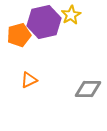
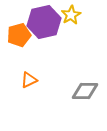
gray diamond: moved 3 px left, 2 px down
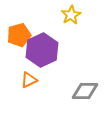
purple hexagon: moved 2 px left, 28 px down; rotated 12 degrees counterclockwise
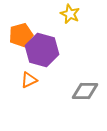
yellow star: moved 1 px left, 1 px up; rotated 18 degrees counterclockwise
orange pentagon: moved 2 px right
purple hexagon: rotated 20 degrees counterclockwise
